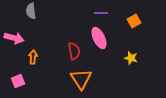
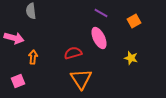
purple line: rotated 32 degrees clockwise
red semicircle: moved 1 px left, 2 px down; rotated 96 degrees counterclockwise
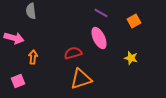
orange triangle: rotated 45 degrees clockwise
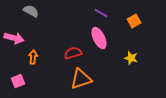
gray semicircle: rotated 126 degrees clockwise
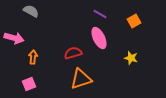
purple line: moved 1 px left, 1 px down
pink square: moved 11 px right, 3 px down
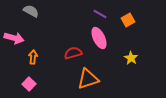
orange square: moved 6 px left, 1 px up
yellow star: rotated 16 degrees clockwise
orange triangle: moved 7 px right
pink square: rotated 24 degrees counterclockwise
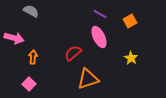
orange square: moved 2 px right, 1 px down
pink ellipse: moved 1 px up
red semicircle: rotated 24 degrees counterclockwise
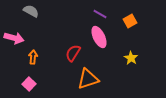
red semicircle: rotated 18 degrees counterclockwise
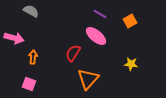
pink ellipse: moved 3 px left, 1 px up; rotated 25 degrees counterclockwise
yellow star: moved 6 px down; rotated 24 degrees counterclockwise
orange triangle: rotated 30 degrees counterclockwise
pink square: rotated 24 degrees counterclockwise
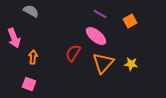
pink arrow: rotated 54 degrees clockwise
orange triangle: moved 15 px right, 16 px up
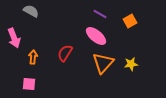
red semicircle: moved 8 px left
yellow star: rotated 16 degrees counterclockwise
pink square: rotated 16 degrees counterclockwise
